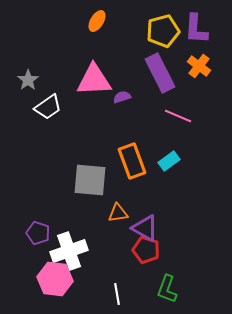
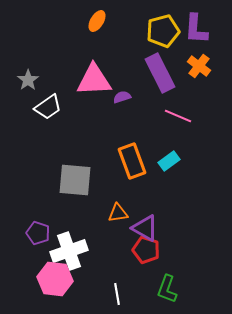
gray square: moved 15 px left
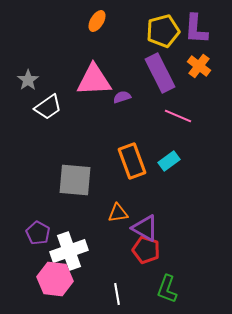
purple pentagon: rotated 10 degrees clockwise
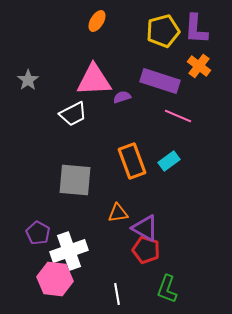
purple rectangle: moved 8 px down; rotated 45 degrees counterclockwise
white trapezoid: moved 25 px right, 7 px down; rotated 8 degrees clockwise
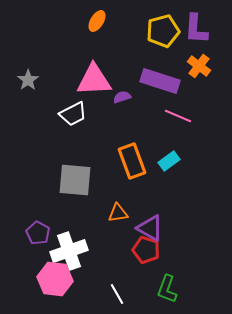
purple triangle: moved 5 px right
white line: rotated 20 degrees counterclockwise
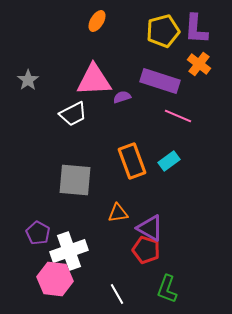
orange cross: moved 2 px up
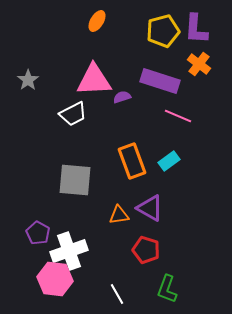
orange triangle: moved 1 px right, 2 px down
purple triangle: moved 20 px up
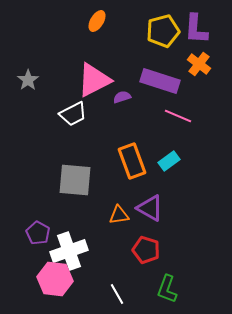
pink triangle: rotated 24 degrees counterclockwise
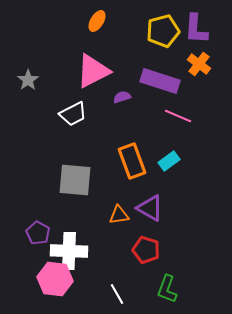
pink triangle: moved 1 px left, 9 px up
white cross: rotated 21 degrees clockwise
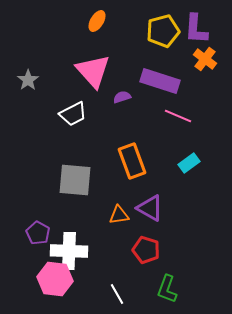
orange cross: moved 6 px right, 5 px up
pink triangle: rotated 45 degrees counterclockwise
cyan rectangle: moved 20 px right, 2 px down
